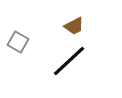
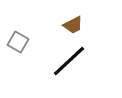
brown trapezoid: moved 1 px left, 1 px up
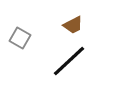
gray square: moved 2 px right, 4 px up
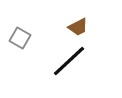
brown trapezoid: moved 5 px right, 2 px down
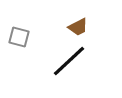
gray square: moved 1 px left, 1 px up; rotated 15 degrees counterclockwise
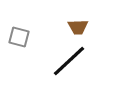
brown trapezoid: rotated 25 degrees clockwise
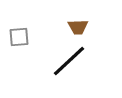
gray square: rotated 20 degrees counterclockwise
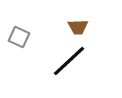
gray square: rotated 30 degrees clockwise
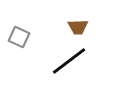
black line: rotated 6 degrees clockwise
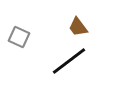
brown trapezoid: rotated 55 degrees clockwise
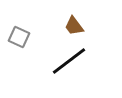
brown trapezoid: moved 4 px left, 1 px up
